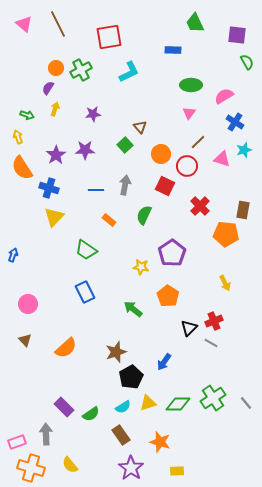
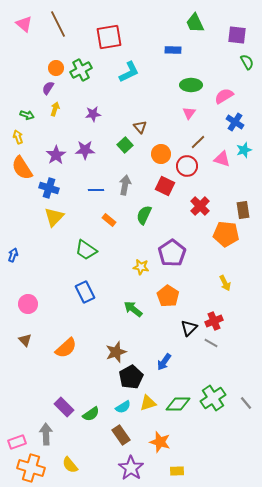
brown rectangle at (243, 210): rotated 18 degrees counterclockwise
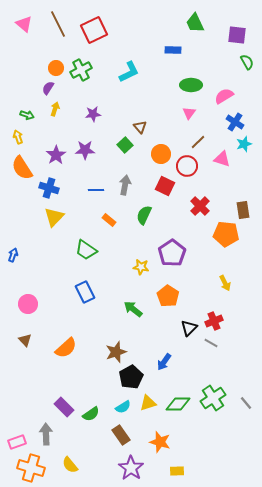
red square at (109, 37): moved 15 px left, 7 px up; rotated 16 degrees counterclockwise
cyan star at (244, 150): moved 6 px up
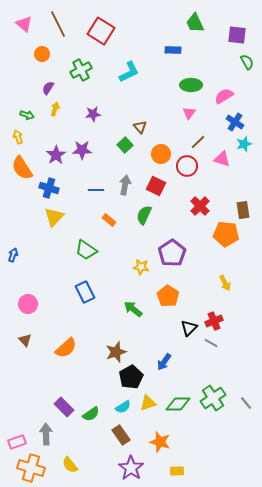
red square at (94, 30): moved 7 px right, 1 px down; rotated 32 degrees counterclockwise
orange circle at (56, 68): moved 14 px left, 14 px up
purple star at (85, 150): moved 3 px left
red square at (165, 186): moved 9 px left
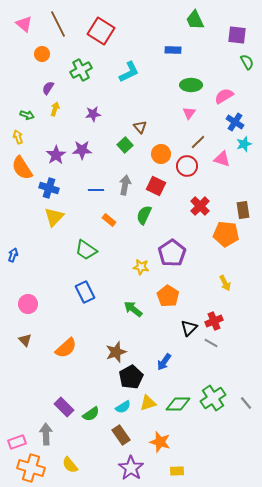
green trapezoid at (195, 23): moved 3 px up
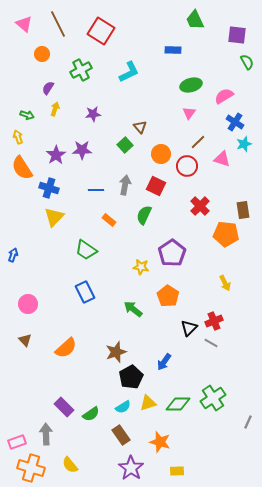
green ellipse at (191, 85): rotated 15 degrees counterclockwise
gray line at (246, 403): moved 2 px right, 19 px down; rotated 64 degrees clockwise
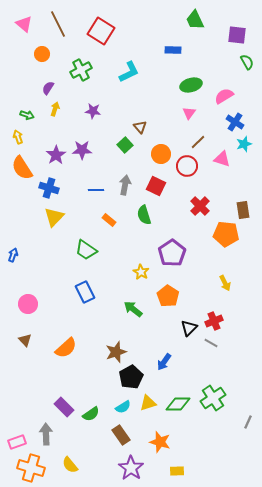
purple star at (93, 114): moved 3 px up; rotated 14 degrees clockwise
green semicircle at (144, 215): rotated 42 degrees counterclockwise
yellow star at (141, 267): moved 5 px down; rotated 21 degrees clockwise
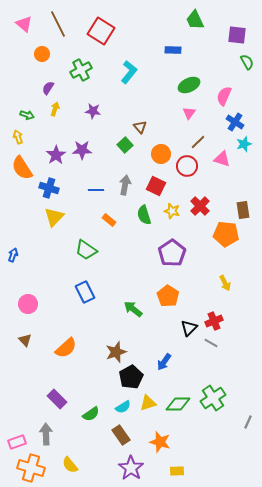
cyan L-shape at (129, 72): rotated 25 degrees counterclockwise
green ellipse at (191, 85): moved 2 px left; rotated 10 degrees counterclockwise
pink semicircle at (224, 96): rotated 36 degrees counterclockwise
yellow star at (141, 272): moved 31 px right, 61 px up; rotated 14 degrees counterclockwise
purple rectangle at (64, 407): moved 7 px left, 8 px up
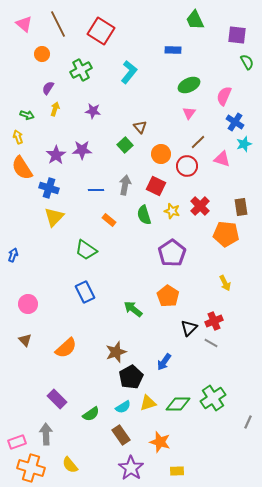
brown rectangle at (243, 210): moved 2 px left, 3 px up
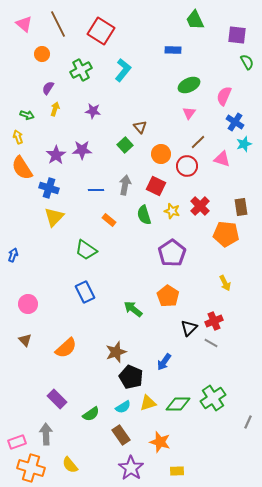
cyan L-shape at (129, 72): moved 6 px left, 2 px up
black pentagon at (131, 377): rotated 20 degrees counterclockwise
